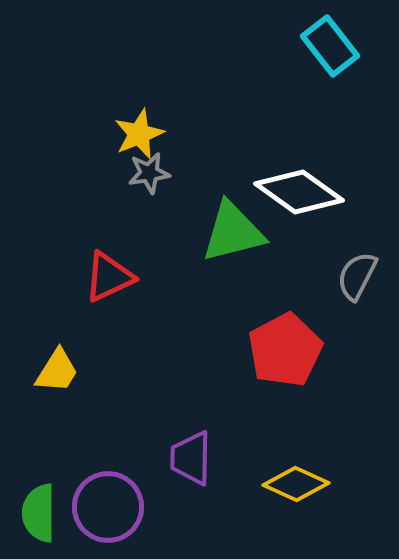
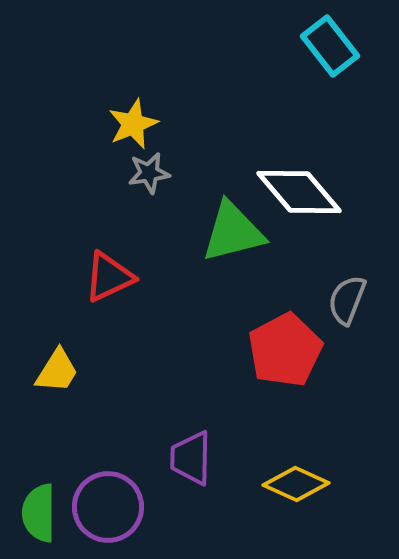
yellow star: moved 6 px left, 10 px up
white diamond: rotated 14 degrees clockwise
gray semicircle: moved 10 px left, 24 px down; rotated 6 degrees counterclockwise
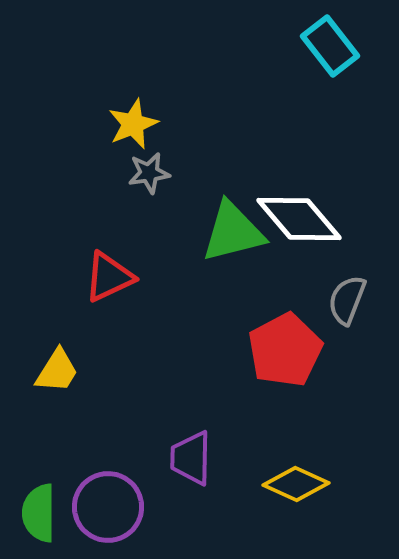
white diamond: moved 27 px down
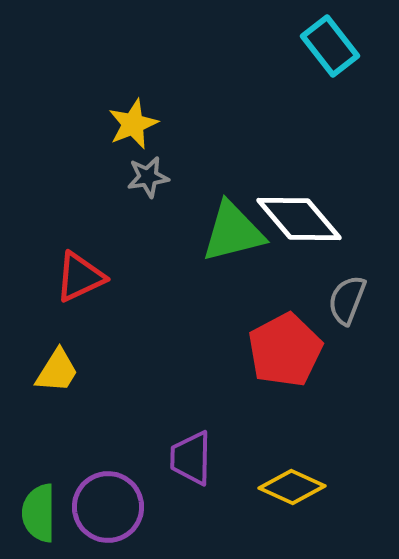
gray star: moved 1 px left, 4 px down
red triangle: moved 29 px left
yellow diamond: moved 4 px left, 3 px down
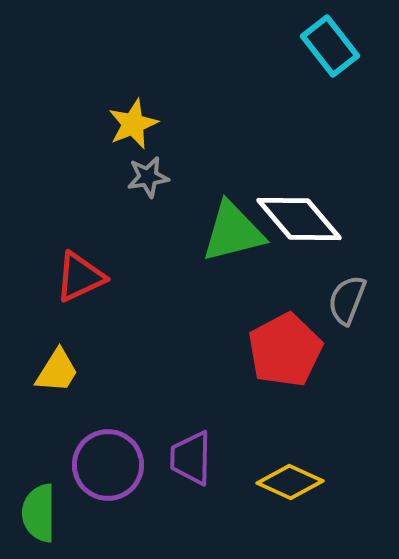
yellow diamond: moved 2 px left, 5 px up
purple circle: moved 42 px up
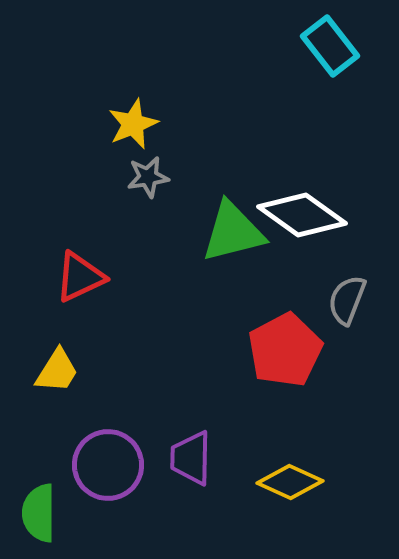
white diamond: moved 3 px right, 4 px up; rotated 14 degrees counterclockwise
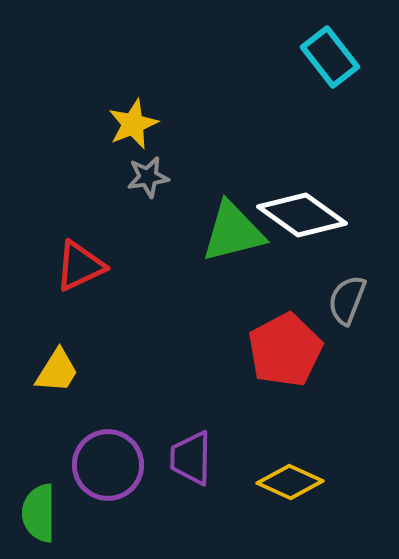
cyan rectangle: moved 11 px down
red triangle: moved 11 px up
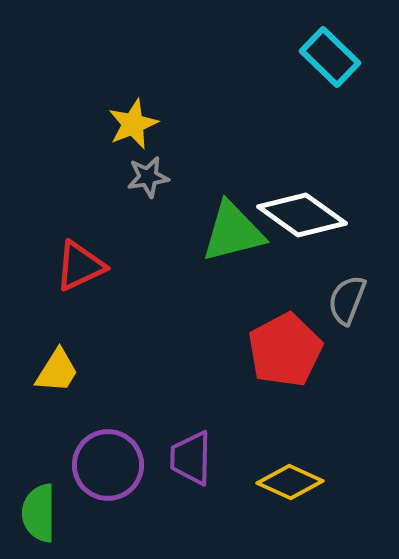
cyan rectangle: rotated 8 degrees counterclockwise
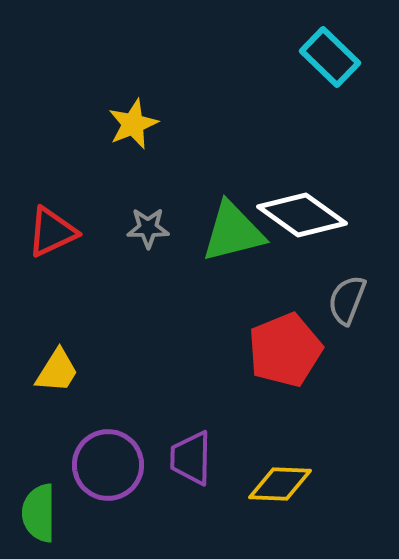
gray star: moved 51 px down; rotated 9 degrees clockwise
red triangle: moved 28 px left, 34 px up
red pentagon: rotated 6 degrees clockwise
yellow diamond: moved 10 px left, 2 px down; rotated 22 degrees counterclockwise
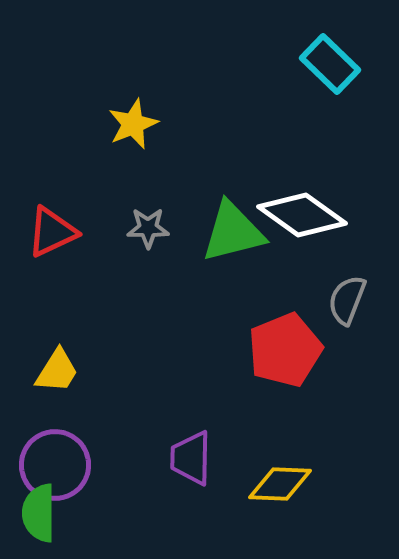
cyan rectangle: moved 7 px down
purple circle: moved 53 px left
